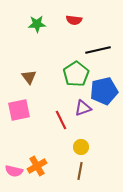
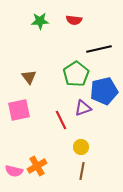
green star: moved 3 px right, 3 px up
black line: moved 1 px right, 1 px up
brown line: moved 2 px right
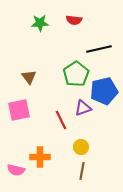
green star: moved 2 px down
orange cross: moved 3 px right, 9 px up; rotated 30 degrees clockwise
pink semicircle: moved 2 px right, 1 px up
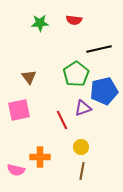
red line: moved 1 px right
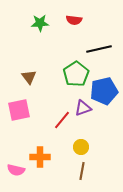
red line: rotated 66 degrees clockwise
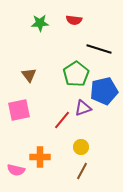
black line: rotated 30 degrees clockwise
brown triangle: moved 2 px up
brown line: rotated 18 degrees clockwise
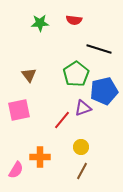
pink semicircle: rotated 72 degrees counterclockwise
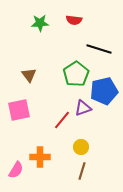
brown line: rotated 12 degrees counterclockwise
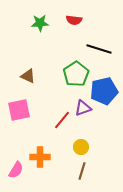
brown triangle: moved 1 px left, 1 px down; rotated 28 degrees counterclockwise
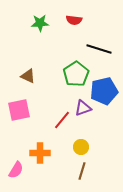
orange cross: moved 4 px up
